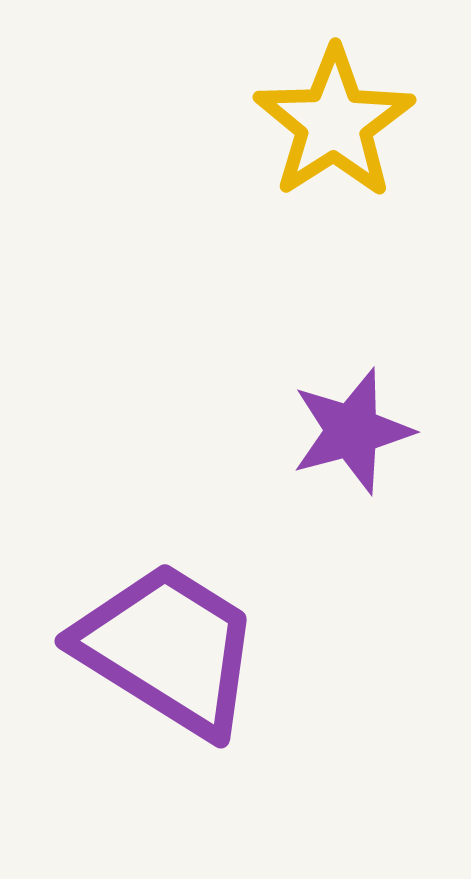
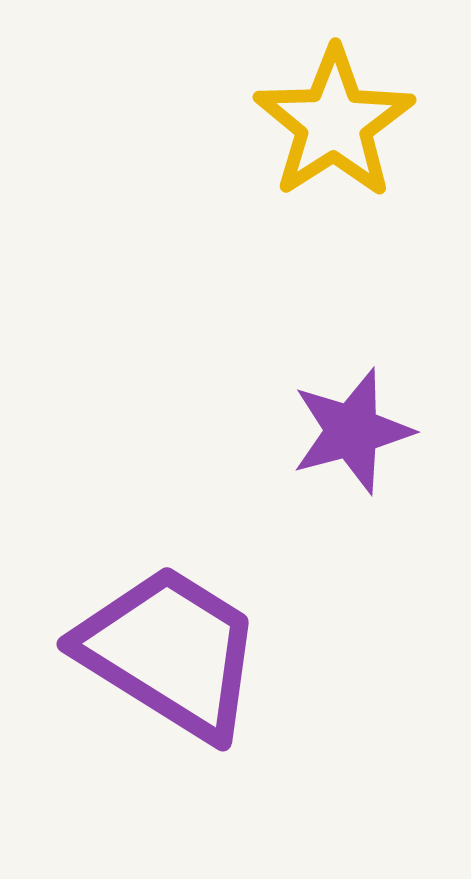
purple trapezoid: moved 2 px right, 3 px down
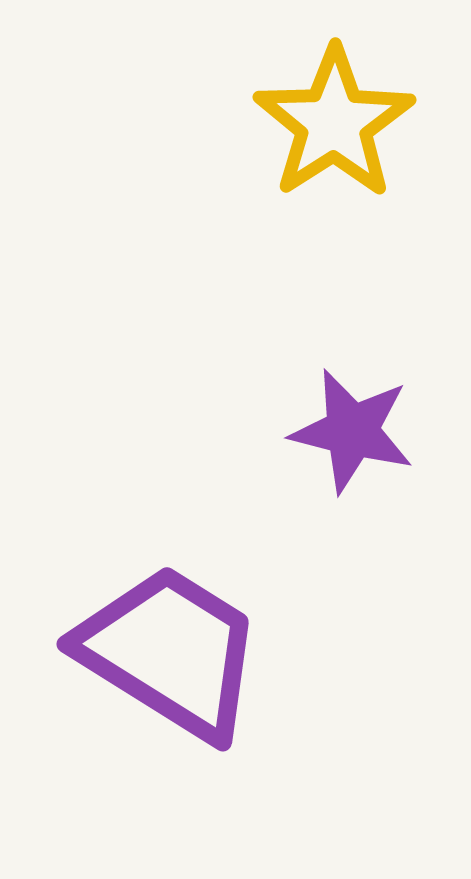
purple star: rotated 29 degrees clockwise
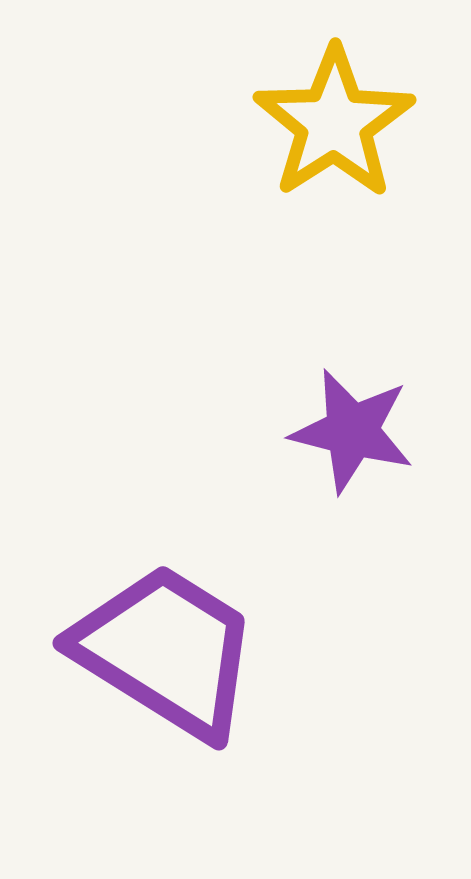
purple trapezoid: moved 4 px left, 1 px up
